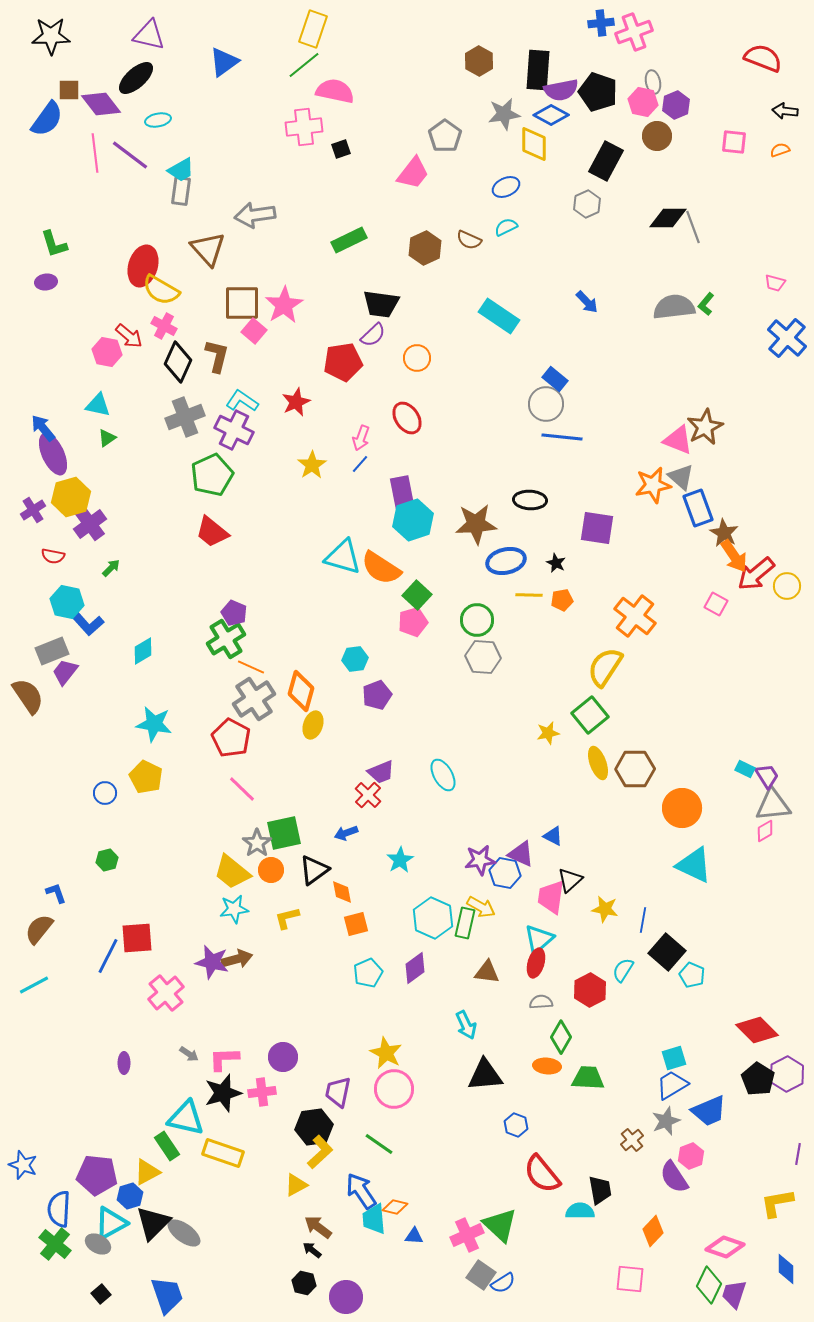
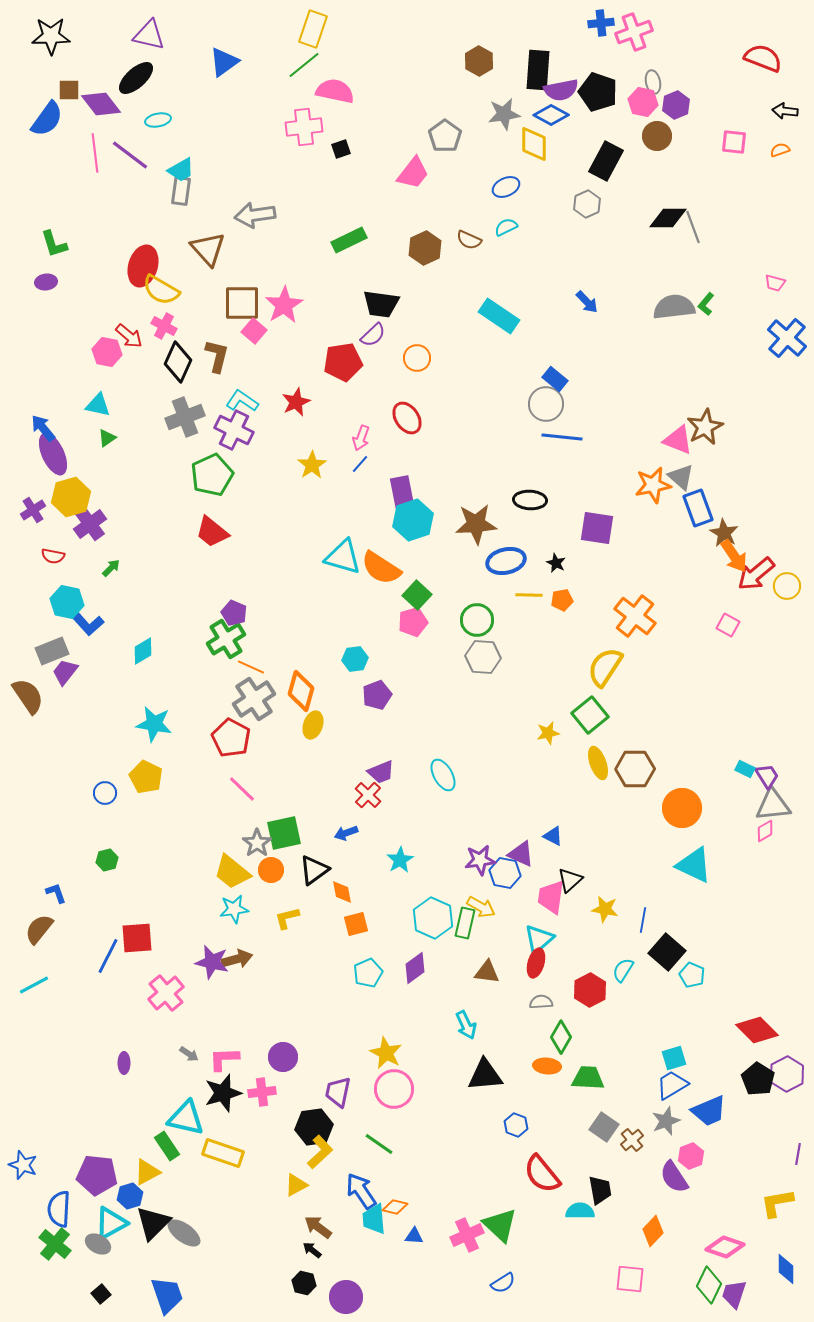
pink square at (716, 604): moved 12 px right, 21 px down
gray square at (481, 1275): moved 123 px right, 148 px up
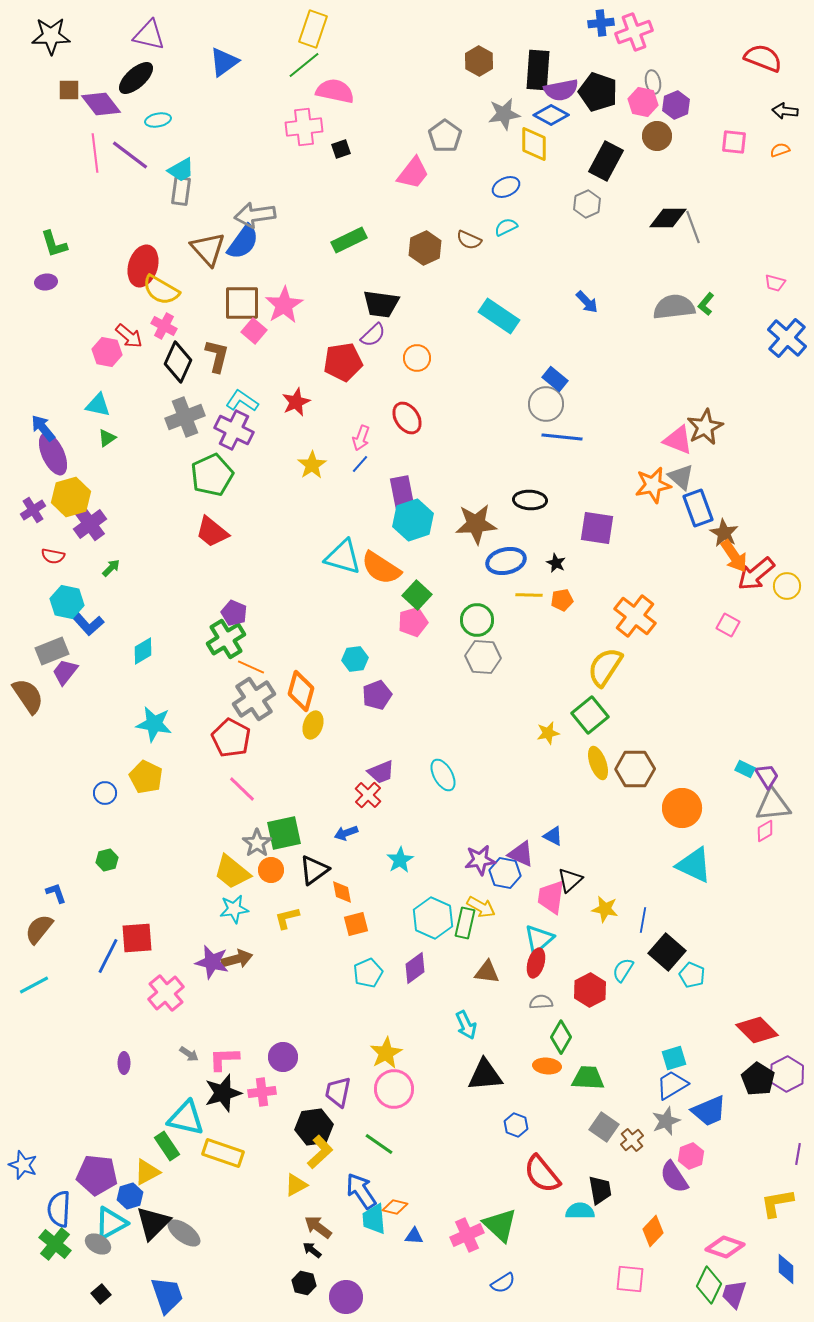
blue semicircle at (47, 119): moved 196 px right, 123 px down
yellow star at (386, 1053): rotated 16 degrees clockwise
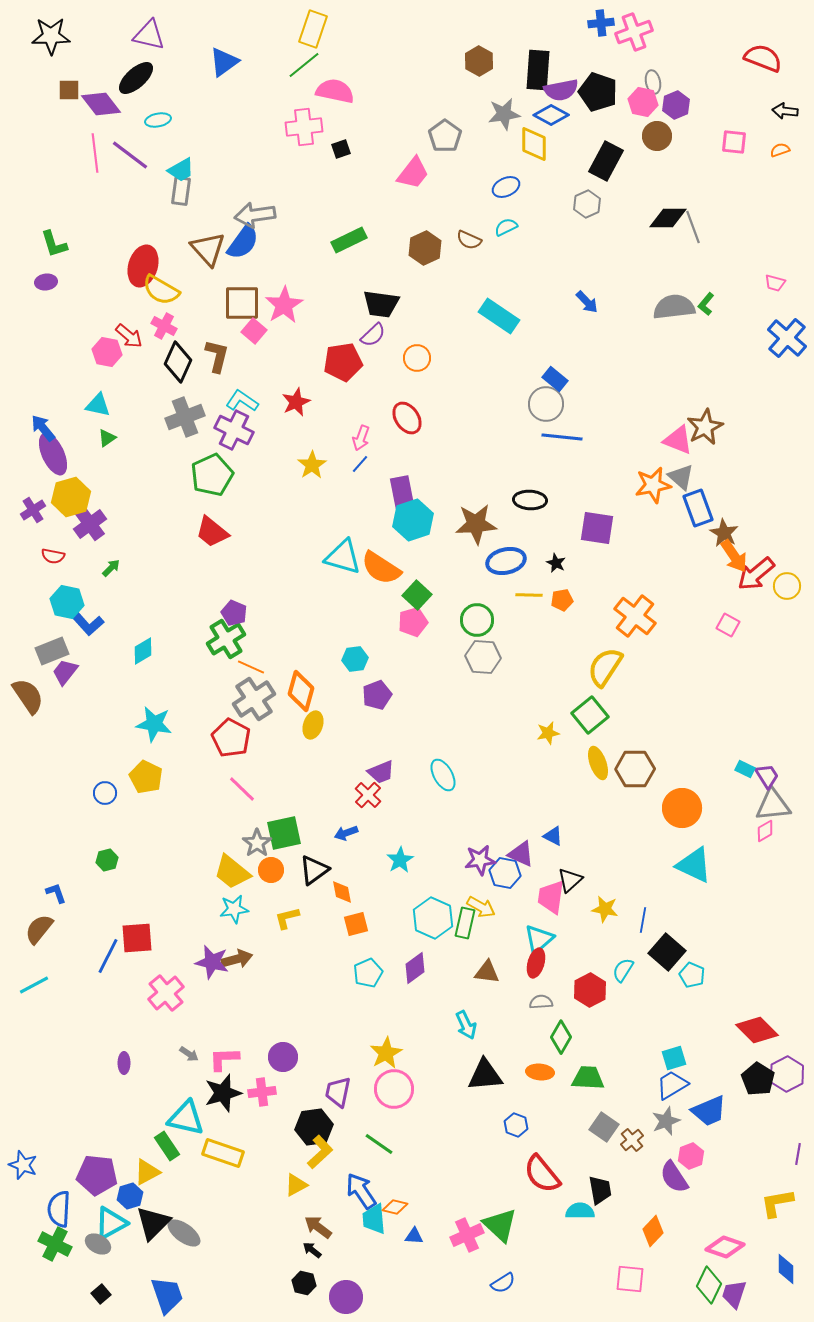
orange ellipse at (547, 1066): moved 7 px left, 6 px down
green cross at (55, 1244): rotated 12 degrees counterclockwise
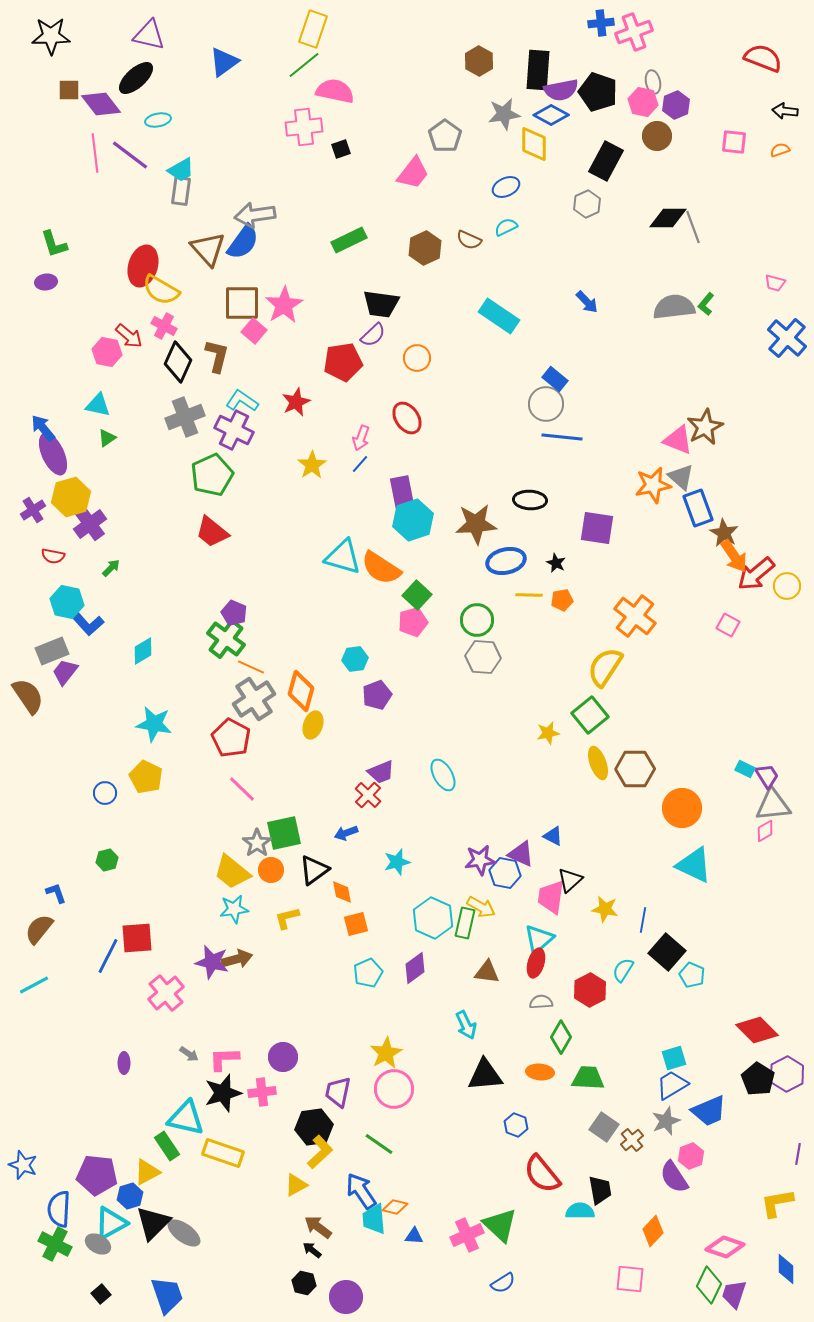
green cross at (226, 639): rotated 21 degrees counterclockwise
cyan star at (400, 860): moved 3 px left, 2 px down; rotated 16 degrees clockwise
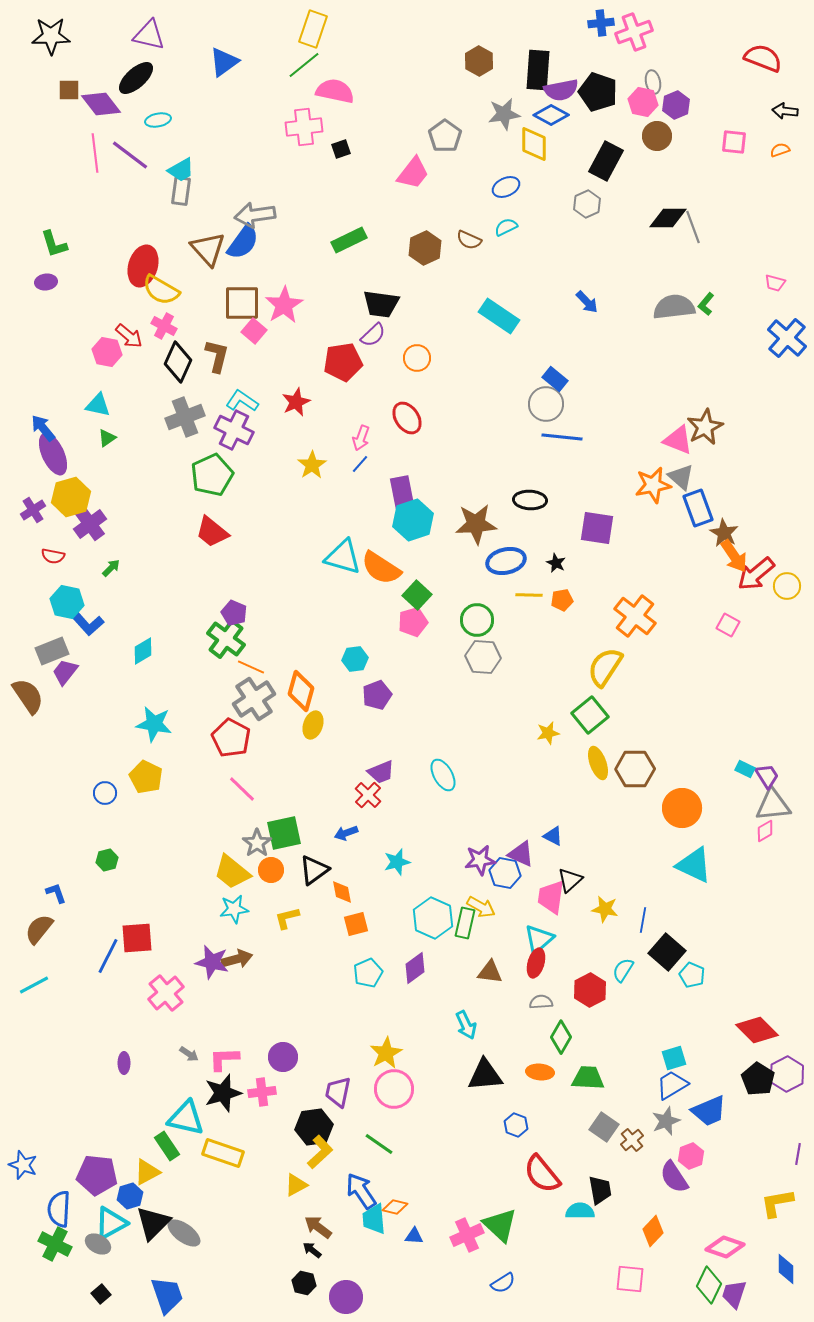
brown triangle at (487, 972): moved 3 px right
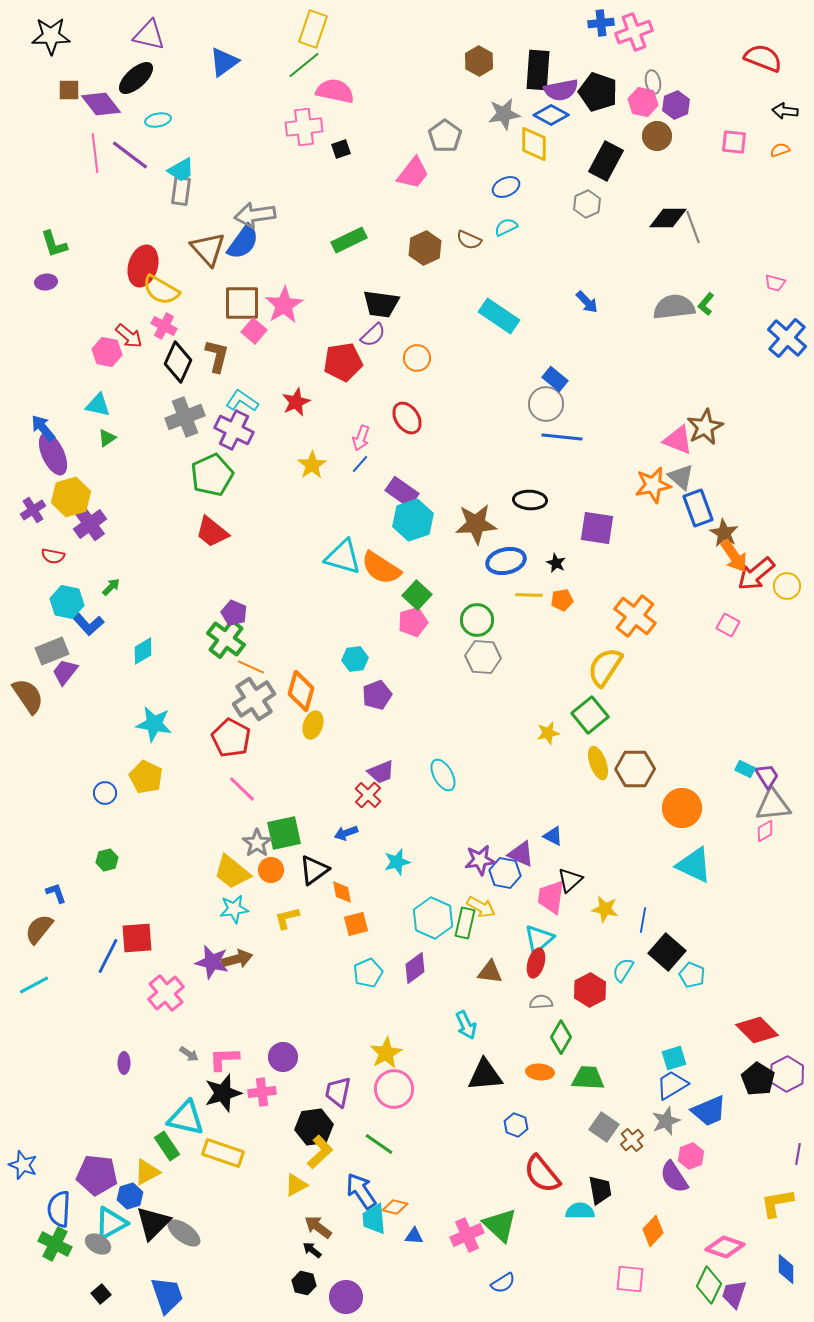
purple rectangle at (402, 492): rotated 44 degrees counterclockwise
green arrow at (111, 568): moved 19 px down
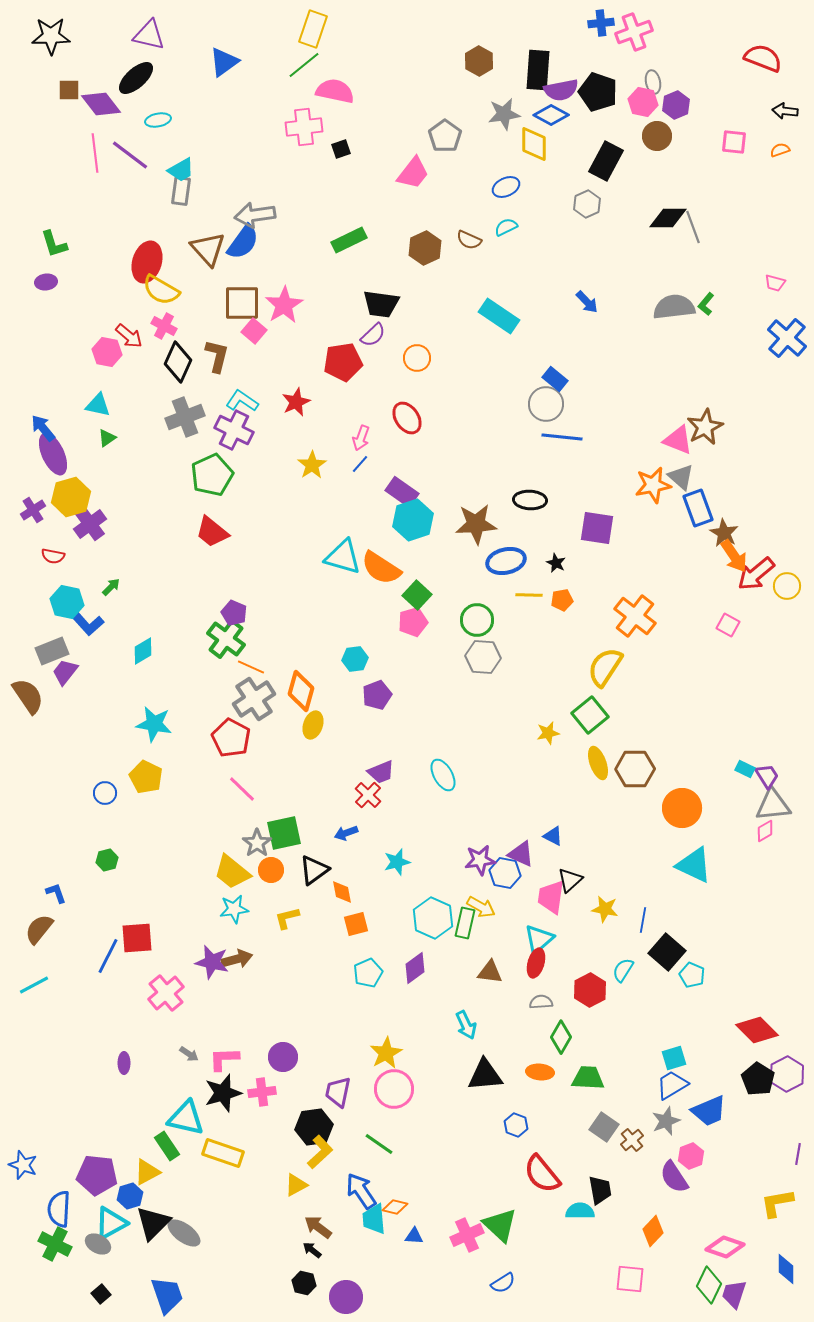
red ellipse at (143, 266): moved 4 px right, 4 px up
